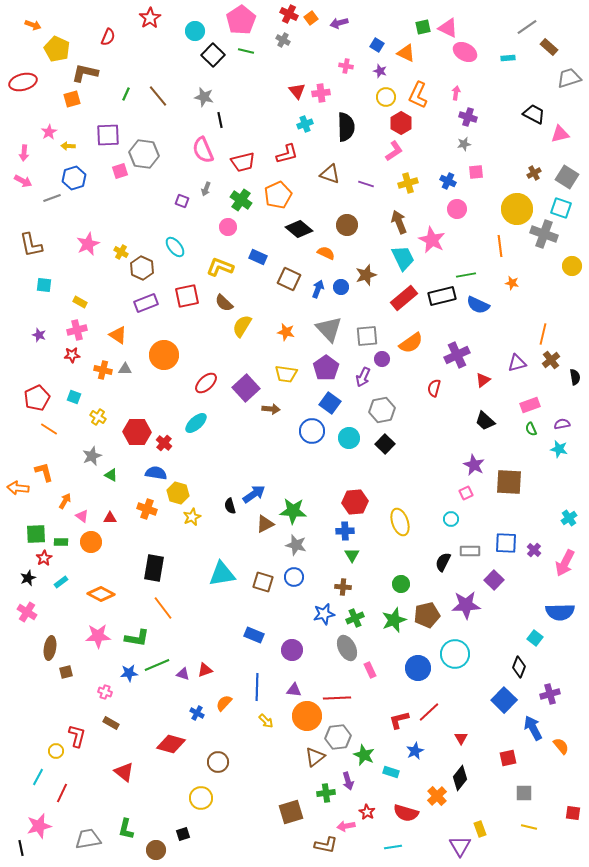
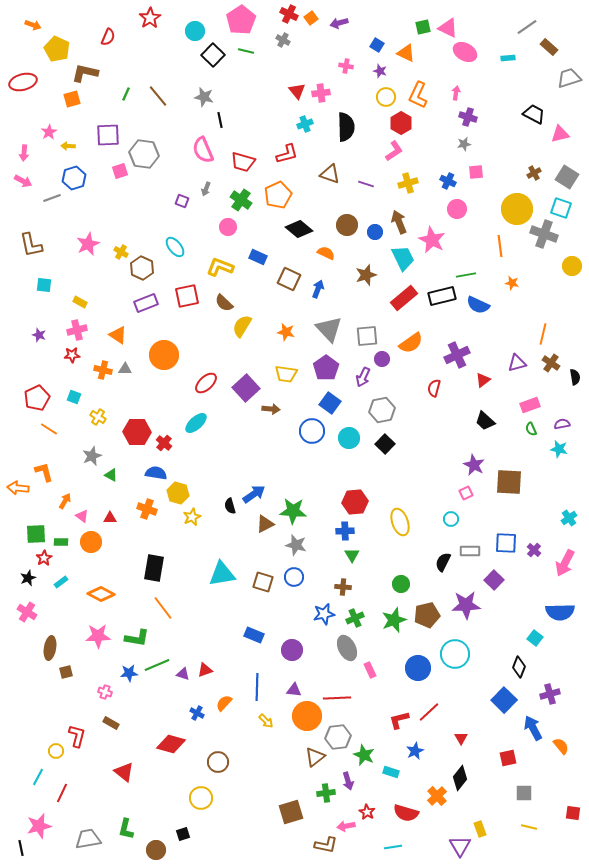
red trapezoid at (243, 162): rotated 30 degrees clockwise
blue circle at (341, 287): moved 34 px right, 55 px up
brown cross at (551, 360): moved 3 px down; rotated 18 degrees counterclockwise
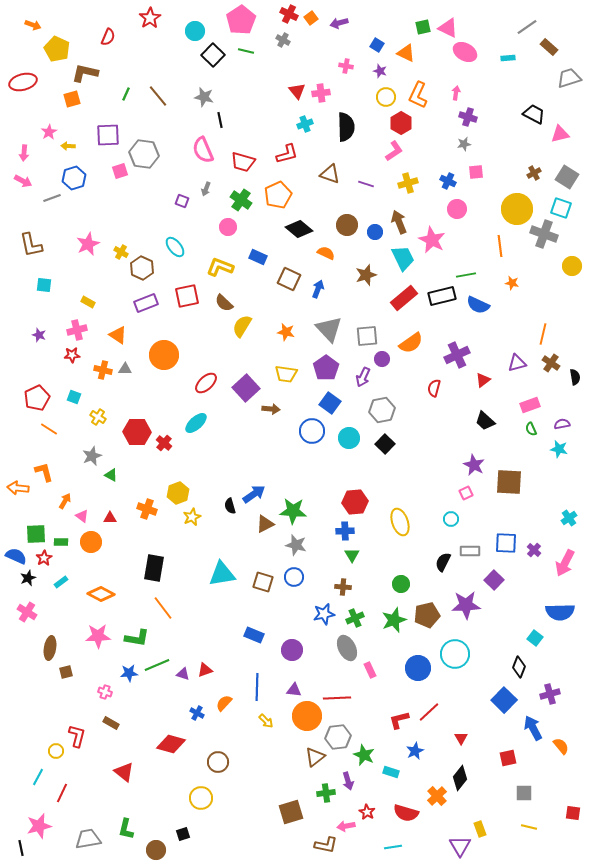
yellow rectangle at (80, 302): moved 8 px right
blue semicircle at (156, 473): moved 140 px left, 83 px down; rotated 15 degrees clockwise
yellow hexagon at (178, 493): rotated 25 degrees clockwise
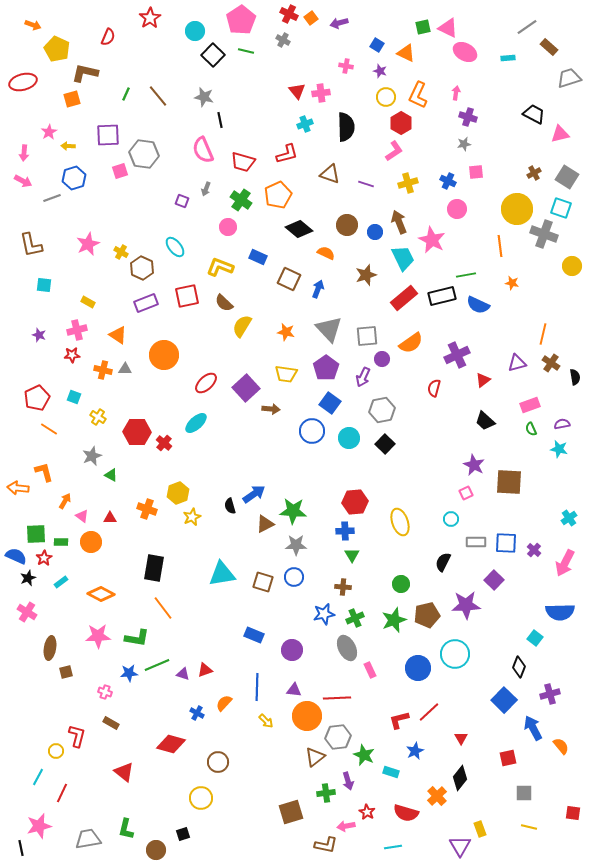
gray star at (296, 545): rotated 15 degrees counterclockwise
gray rectangle at (470, 551): moved 6 px right, 9 px up
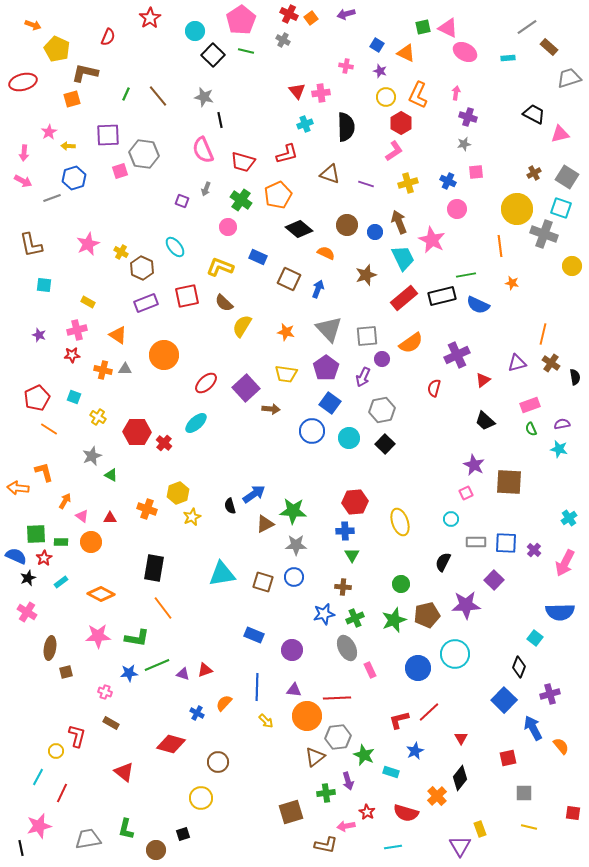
purple arrow at (339, 23): moved 7 px right, 9 px up
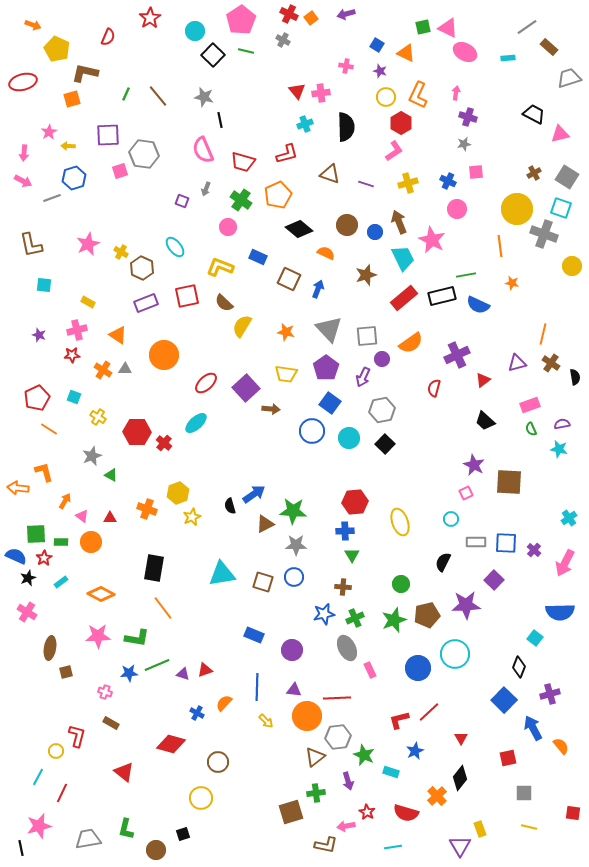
orange cross at (103, 370): rotated 18 degrees clockwise
green cross at (326, 793): moved 10 px left
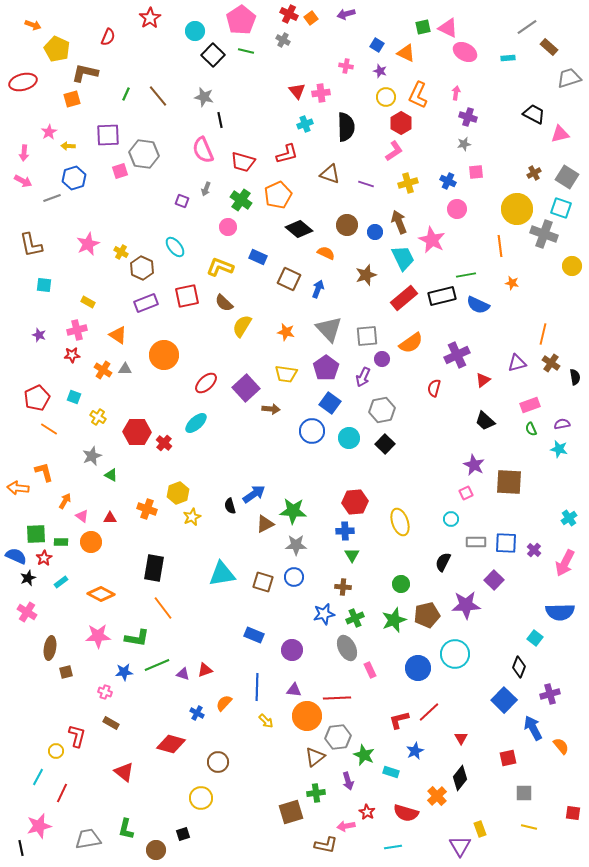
blue star at (129, 673): moved 5 px left, 1 px up
